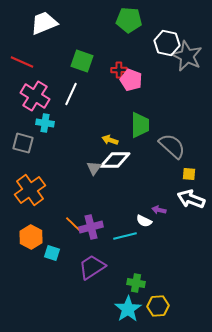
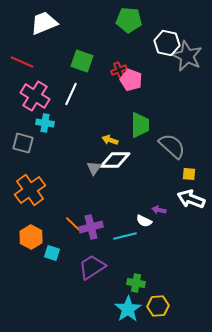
red cross: rotated 21 degrees counterclockwise
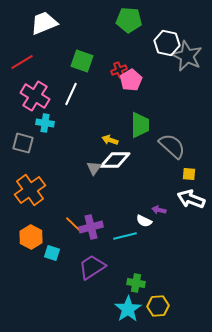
red line: rotated 55 degrees counterclockwise
pink pentagon: rotated 20 degrees clockwise
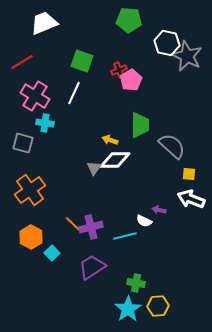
white line: moved 3 px right, 1 px up
cyan square: rotated 28 degrees clockwise
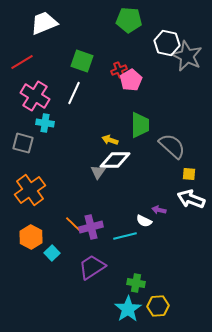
gray triangle: moved 4 px right, 4 px down
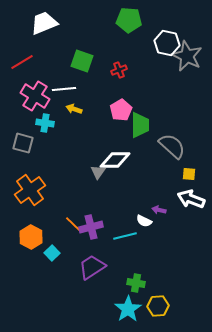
pink pentagon: moved 10 px left, 30 px down
white line: moved 10 px left, 4 px up; rotated 60 degrees clockwise
yellow arrow: moved 36 px left, 31 px up
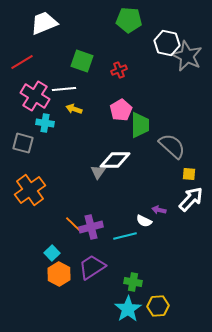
white arrow: rotated 112 degrees clockwise
orange hexagon: moved 28 px right, 37 px down
green cross: moved 3 px left, 1 px up
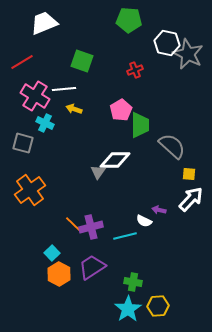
gray star: moved 1 px right, 2 px up
red cross: moved 16 px right
cyan cross: rotated 18 degrees clockwise
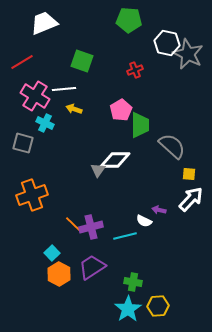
gray triangle: moved 2 px up
orange cross: moved 2 px right, 5 px down; rotated 16 degrees clockwise
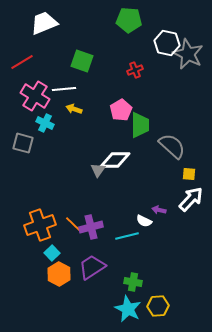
orange cross: moved 8 px right, 30 px down
cyan line: moved 2 px right
cyan star: rotated 12 degrees counterclockwise
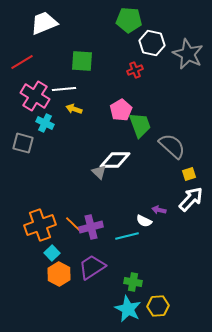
white hexagon: moved 15 px left
green square: rotated 15 degrees counterclockwise
green trapezoid: rotated 20 degrees counterclockwise
gray triangle: moved 1 px right, 2 px down; rotated 21 degrees counterclockwise
yellow square: rotated 24 degrees counterclockwise
